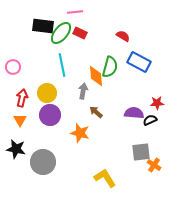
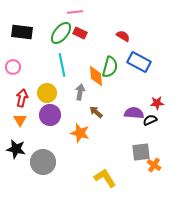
black rectangle: moved 21 px left, 6 px down
gray arrow: moved 3 px left, 1 px down
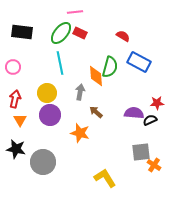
cyan line: moved 2 px left, 2 px up
red arrow: moved 7 px left, 1 px down
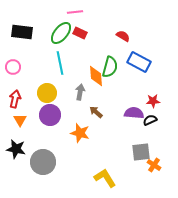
red star: moved 4 px left, 2 px up
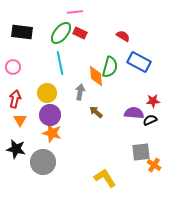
orange star: moved 28 px left
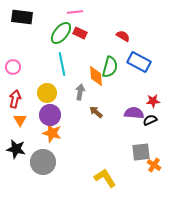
black rectangle: moved 15 px up
cyan line: moved 2 px right, 1 px down
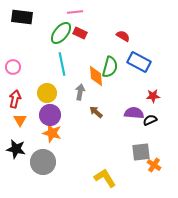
red star: moved 5 px up
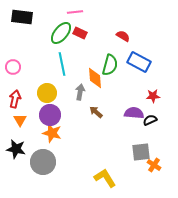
green semicircle: moved 2 px up
orange diamond: moved 1 px left, 2 px down
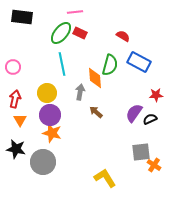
red star: moved 3 px right, 1 px up
purple semicircle: rotated 60 degrees counterclockwise
black semicircle: moved 1 px up
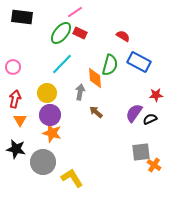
pink line: rotated 28 degrees counterclockwise
cyan line: rotated 55 degrees clockwise
yellow L-shape: moved 33 px left
